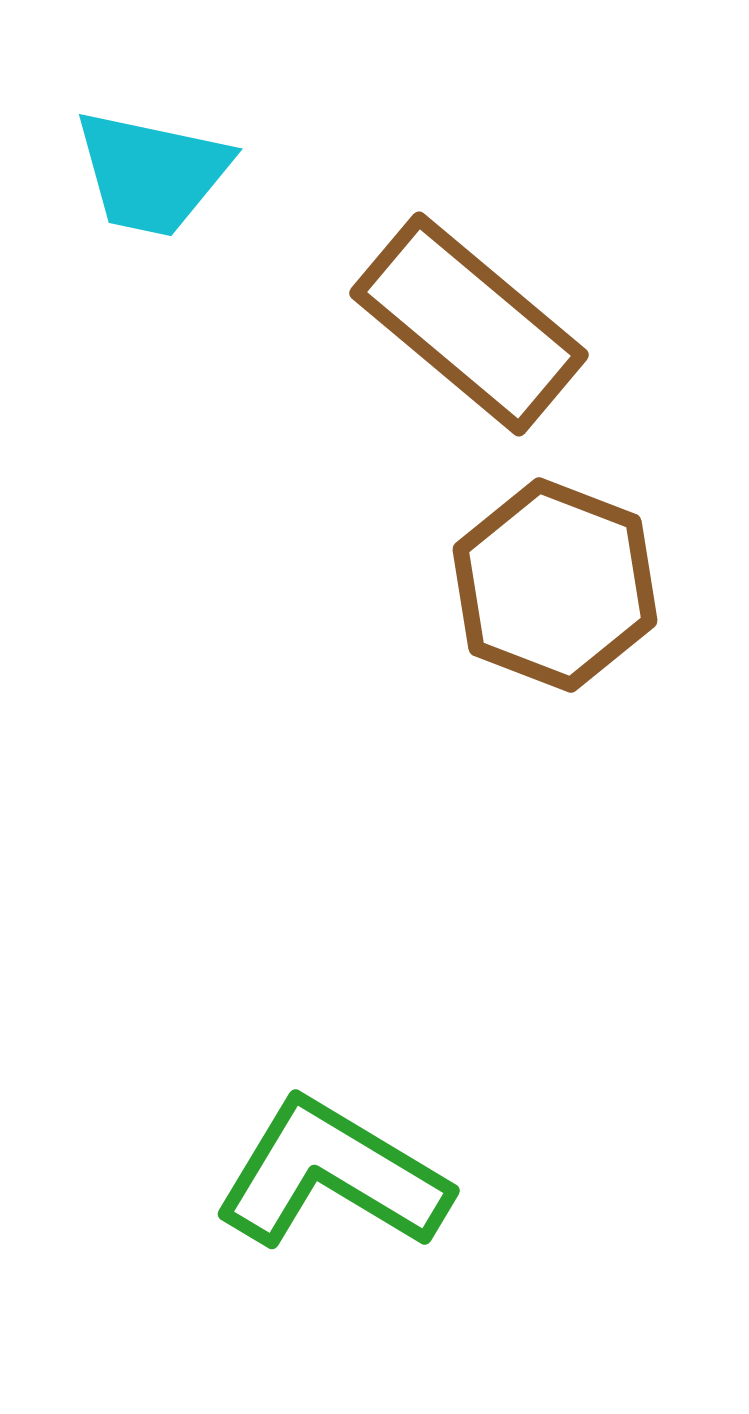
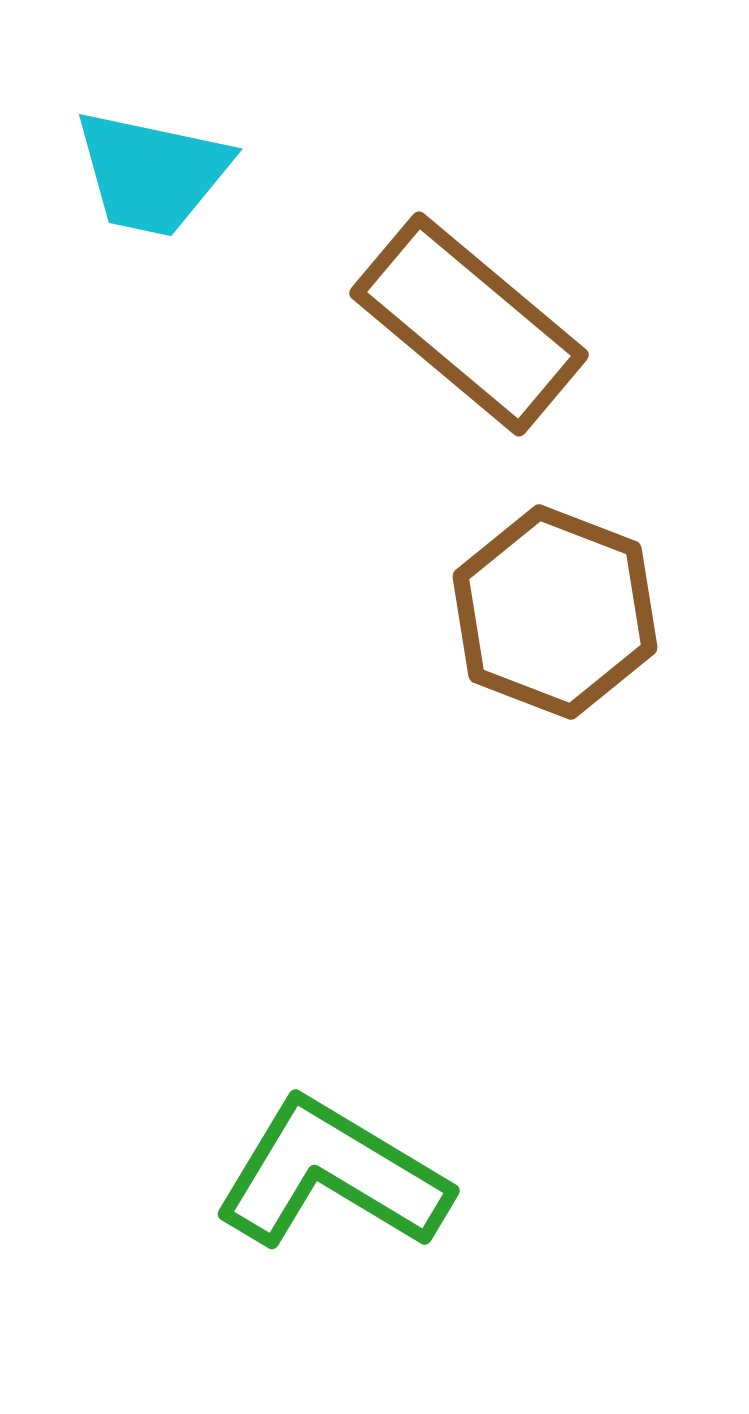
brown hexagon: moved 27 px down
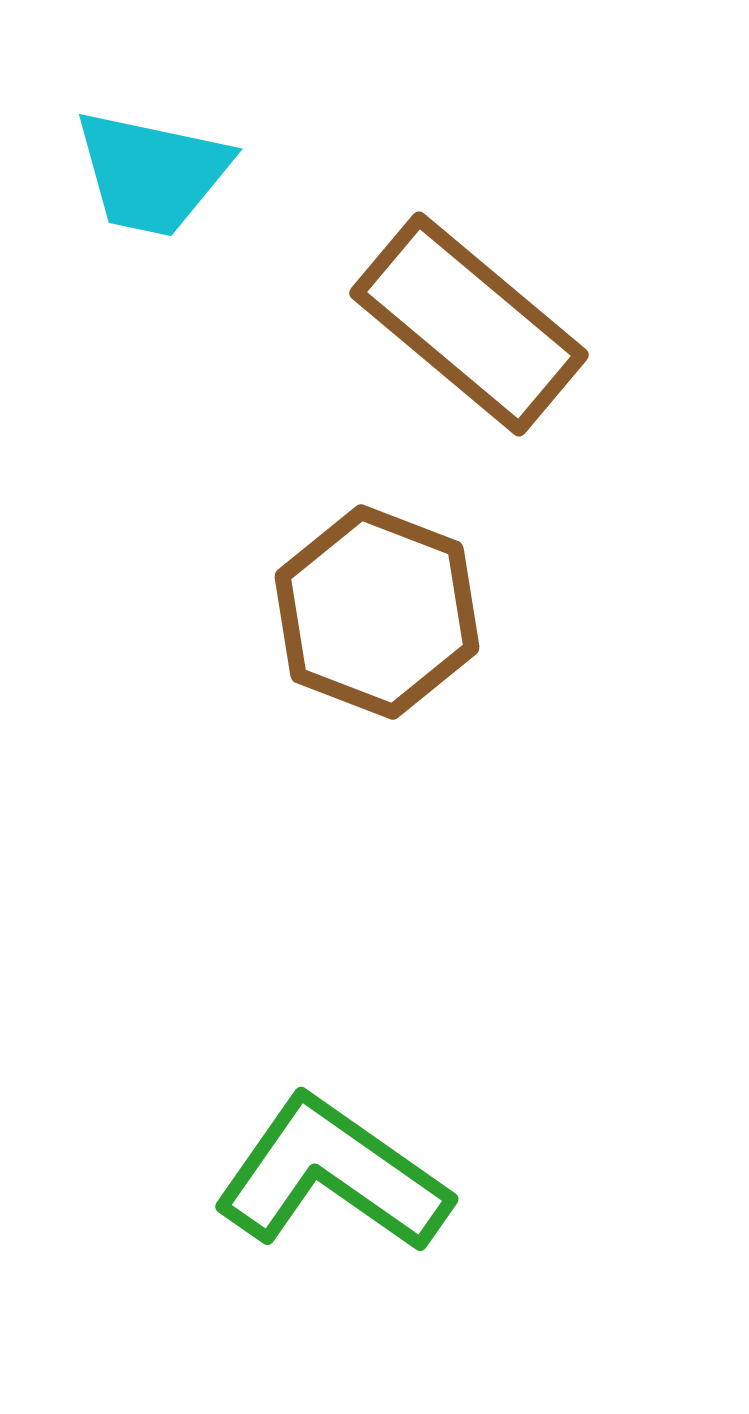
brown hexagon: moved 178 px left
green L-shape: rotated 4 degrees clockwise
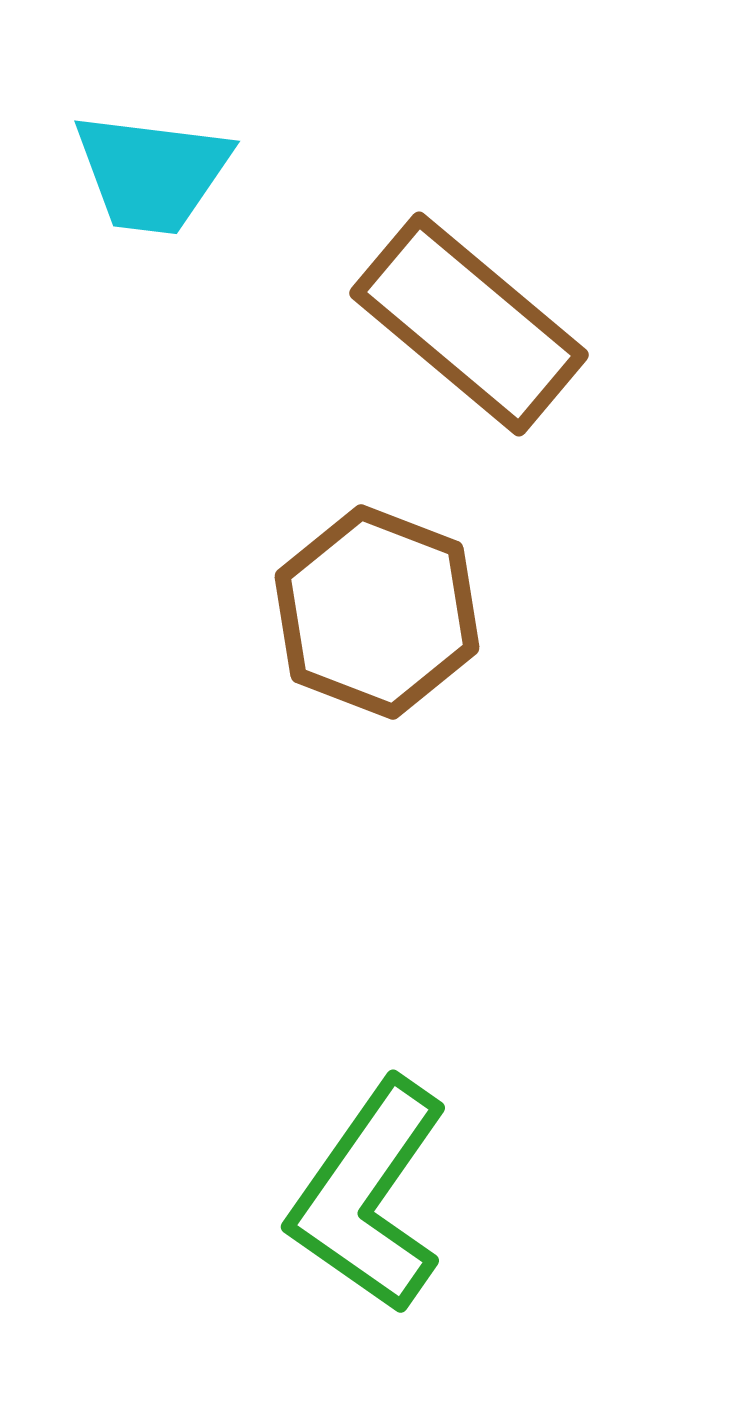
cyan trapezoid: rotated 5 degrees counterclockwise
green L-shape: moved 37 px right, 21 px down; rotated 90 degrees counterclockwise
